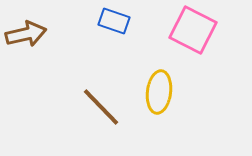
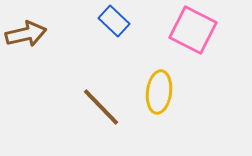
blue rectangle: rotated 24 degrees clockwise
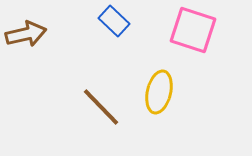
pink square: rotated 9 degrees counterclockwise
yellow ellipse: rotated 6 degrees clockwise
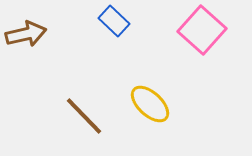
pink square: moved 9 px right; rotated 24 degrees clockwise
yellow ellipse: moved 9 px left, 12 px down; rotated 60 degrees counterclockwise
brown line: moved 17 px left, 9 px down
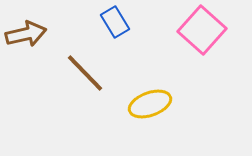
blue rectangle: moved 1 px right, 1 px down; rotated 16 degrees clockwise
yellow ellipse: rotated 63 degrees counterclockwise
brown line: moved 1 px right, 43 px up
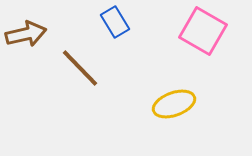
pink square: moved 1 px right, 1 px down; rotated 12 degrees counterclockwise
brown line: moved 5 px left, 5 px up
yellow ellipse: moved 24 px right
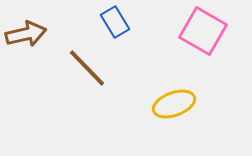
brown line: moved 7 px right
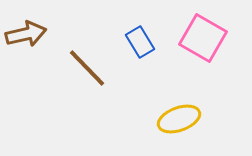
blue rectangle: moved 25 px right, 20 px down
pink square: moved 7 px down
yellow ellipse: moved 5 px right, 15 px down
